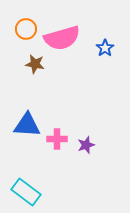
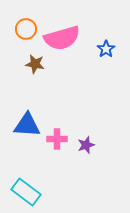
blue star: moved 1 px right, 1 px down
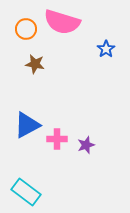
pink semicircle: moved 16 px up; rotated 33 degrees clockwise
blue triangle: rotated 32 degrees counterclockwise
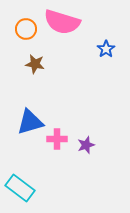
blue triangle: moved 3 px right, 3 px up; rotated 12 degrees clockwise
cyan rectangle: moved 6 px left, 4 px up
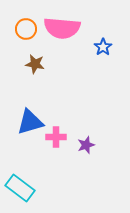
pink semicircle: moved 6 px down; rotated 12 degrees counterclockwise
blue star: moved 3 px left, 2 px up
pink cross: moved 1 px left, 2 px up
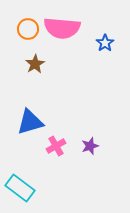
orange circle: moved 2 px right
blue star: moved 2 px right, 4 px up
brown star: rotated 30 degrees clockwise
pink cross: moved 9 px down; rotated 30 degrees counterclockwise
purple star: moved 4 px right, 1 px down
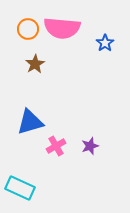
cyan rectangle: rotated 12 degrees counterclockwise
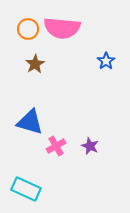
blue star: moved 1 px right, 18 px down
blue triangle: rotated 32 degrees clockwise
purple star: rotated 30 degrees counterclockwise
cyan rectangle: moved 6 px right, 1 px down
